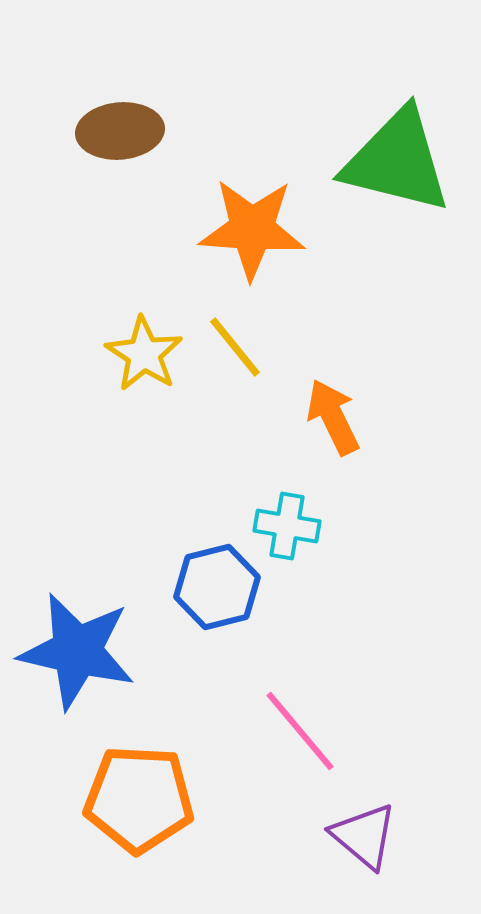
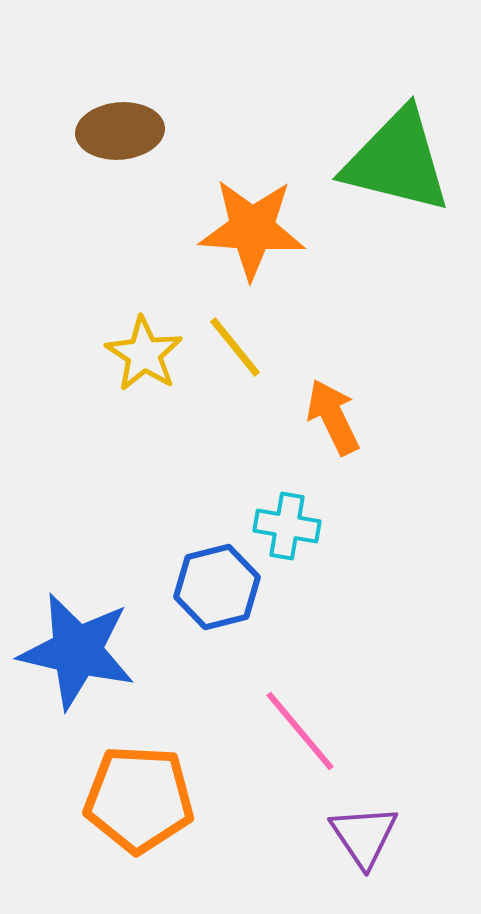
purple triangle: rotated 16 degrees clockwise
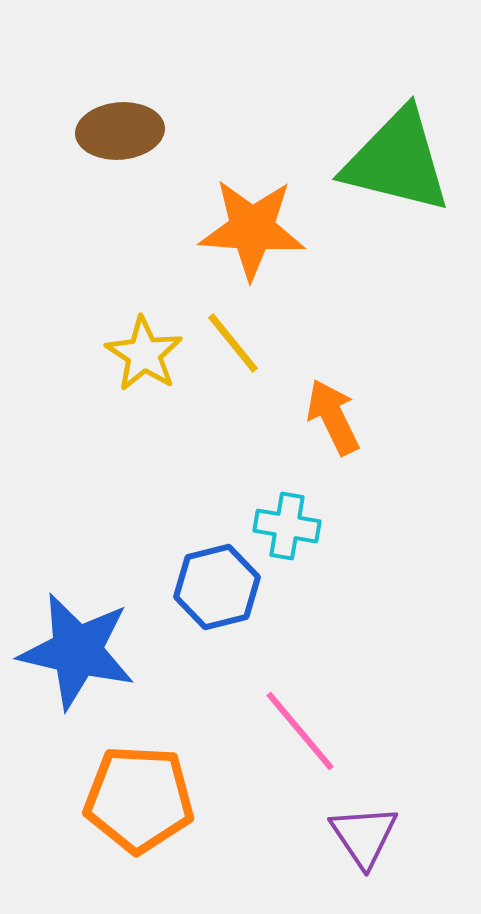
yellow line: moved 2 px left, 4 px up
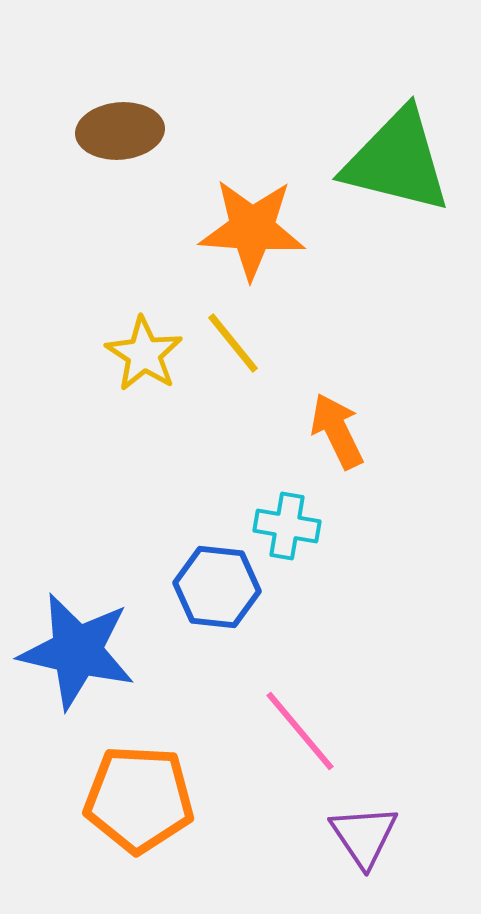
orange arrow: moved 4 px right, 14 px down
blue hexagon: rotated 20 degrees clockwise
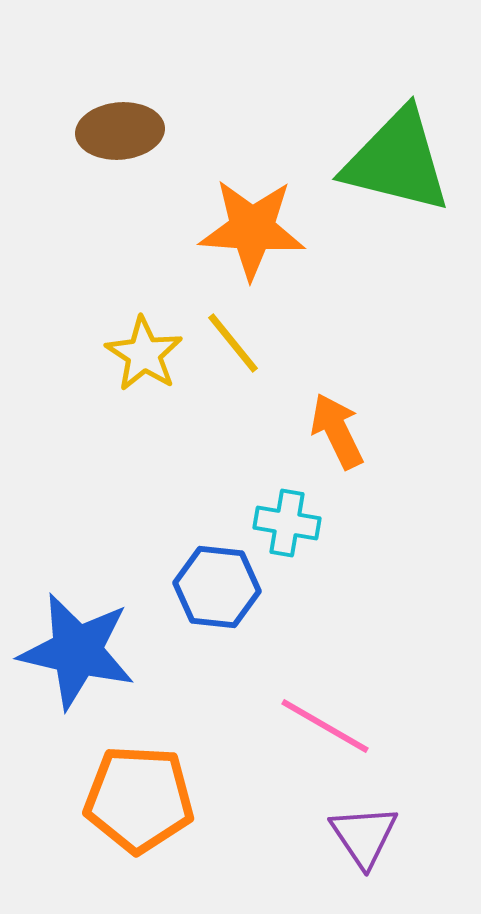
cyan cross: moved 3 px up
pink line: moved 25 px right, 5 px up; rotated 20 degrees counterclockwise
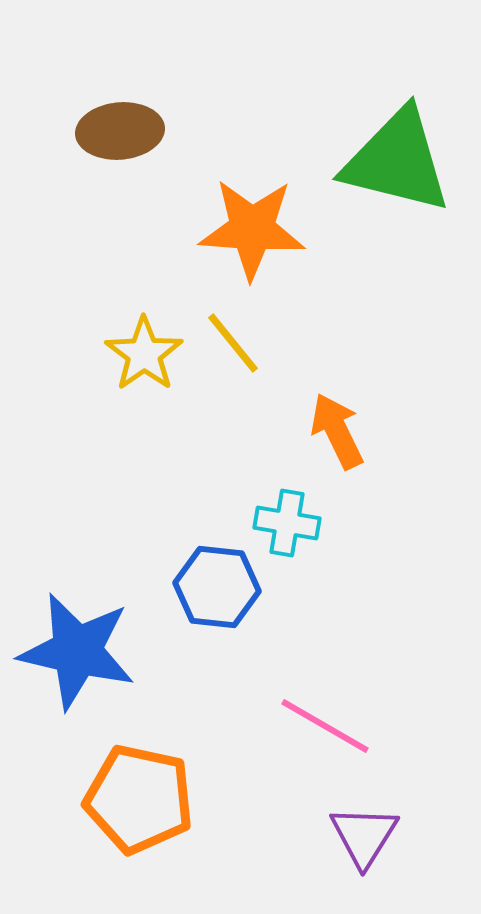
yellow star: rotated 4 degrees clockwise
orange pentagon: rotated 9 degrees clockwise
purple triangle: rotated 6 degrees clockwise
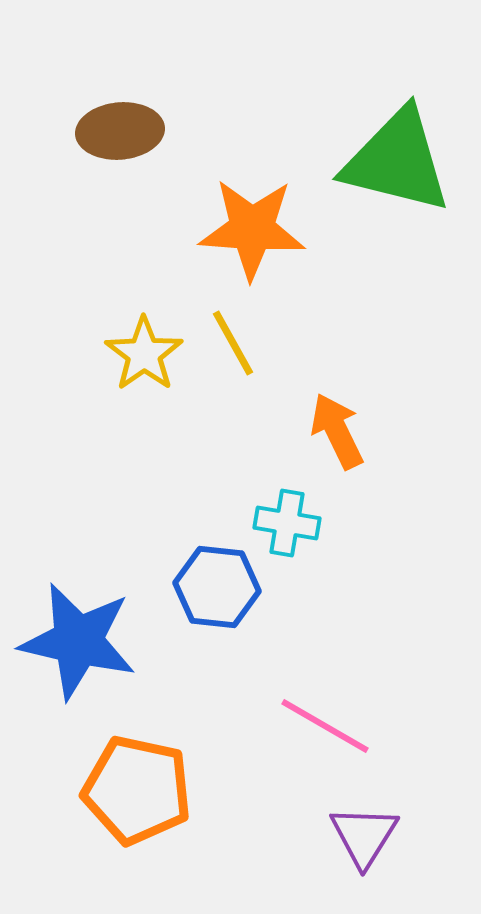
yellow line: rotated 10 degrees clockwise
blue star: moved 1 px right, 10 px up
orange pentagon: moved 2 px left, 9 px up
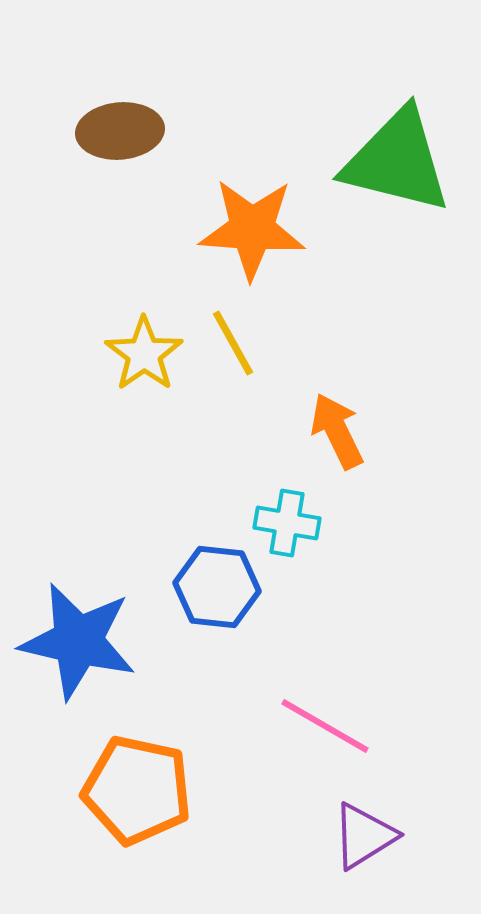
purple triangle: rotated 26 degrees clockwise
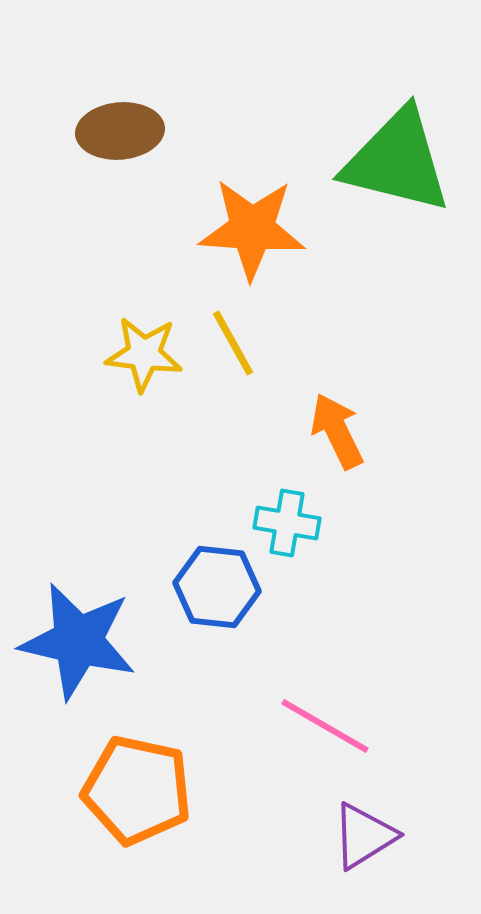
yellow star: rotated 30 degrees counterclockwise
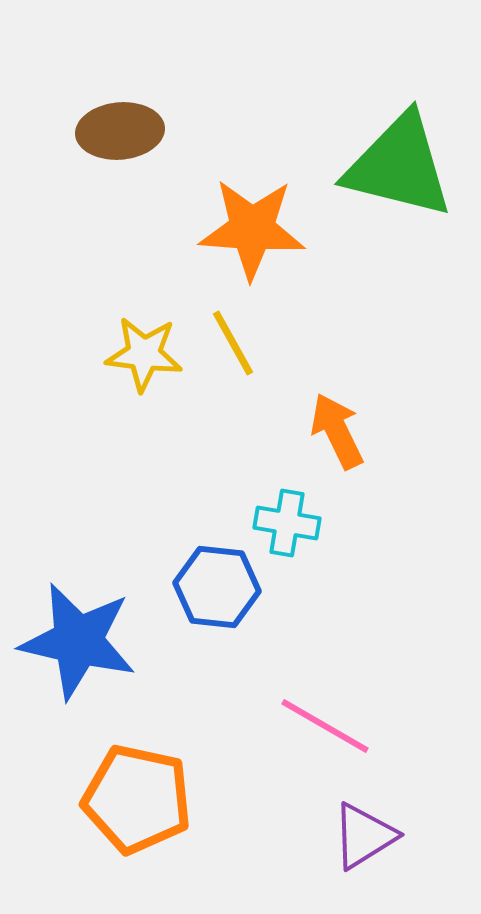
green triangle: moved 2 px right, 5 px down
orange pentagon: moved 9 px down
